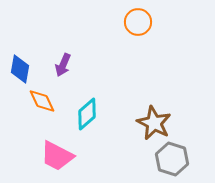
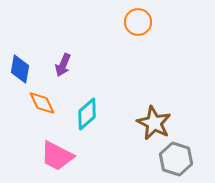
orange diamond: moved 2 px down
gray hexagon: moved 4 px right
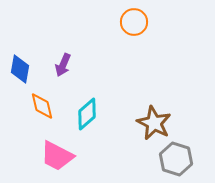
orange circle: moved 4 px left
orange diamond: moved 3 px down; rotated 12 degrees clockwise
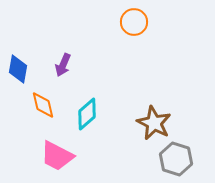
blue diamond: moved 2 px left
orange diamond: moved 1 px right, 1 px up
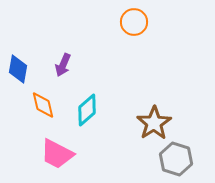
cyan diamond: moved 4 px up
brown star: rotated 12 degrees clockwise
pink trapezoid: moved 2 px up
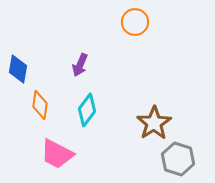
orange circle: moved 1 px right
purple arrow: moved 17 px right
orange diamond: moved 3 px left; rotated 20 degrees clockwise
cyan diamond: rotated 12 degrees counterclockwise
gray hexagon: moved 2 px right
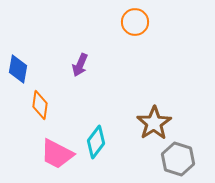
cyan diamond: moved 9 px right, 32 px down
